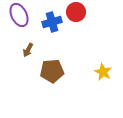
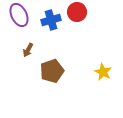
red circle: moved 1 px right
blue cross: moved 1 px left, 2 px up
brown pentagon: rotated 15 degrees counterclockwise
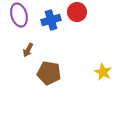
purple ellipse: rotated 10 degrees clockwise
brown pentagon: moved 3 px left, 2 px down; rotated 30 degrees clockwise
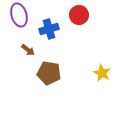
red circle: moved 2 px right, 3 px down
blue cross: moved 2 px left, 9 px down
brown arrow: rotated 80 degrees counterclockwise
yellow star: moved 1 px left, 1 px down
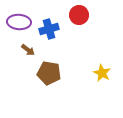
purple ellipse: moved 7 px down; rotated 70 degrees counterclockwise
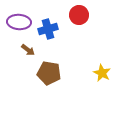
blue cross: moved 1 px left
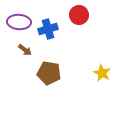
brown arrow: moved 3 px left
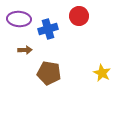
red circle: moved 1 px down
purple ellipse: moved 3 px up
brown arrow: rotated 40 degrees counterclockwise
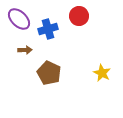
purple ellipse: rotated 40 degrees clockwise
brown pentagon: rotated 15 degrees clockwise
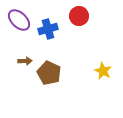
purple ellipse: moved 1 px down
brown arrow: moved 11 px down
yellow star: moved 1 px right, 2 px up
